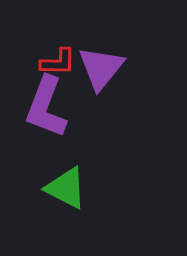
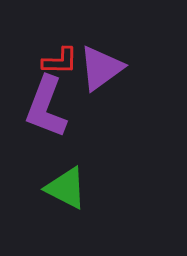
red L-shape: moved 2 px right, 1 px up
purple triangle: rotated 15 degrees clockwise
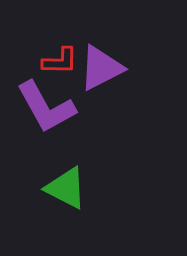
purple triangle: rotated 9 degrees clockwise
purple L-shape: rotated 50 degrees counterclockwise
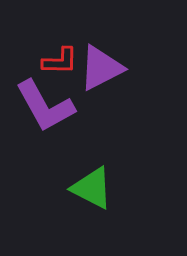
purple L-shape: moved 1 px left, 1 px up
green triangle: moved 26 px right
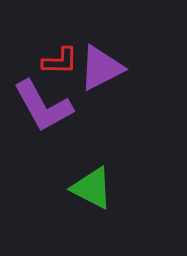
purple L-shape: moved 2 px left
